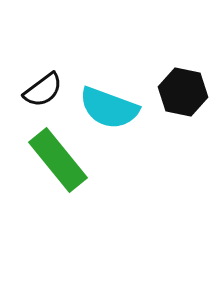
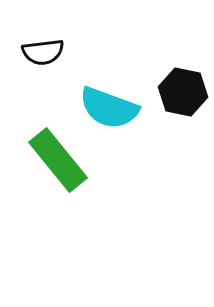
black semicircle: moved 38 px up; rotated 30 degrees clockwise
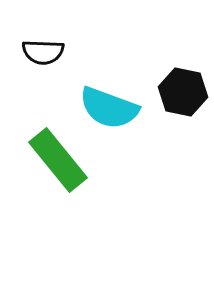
black semicircle: rotated 9 degrees clockwise
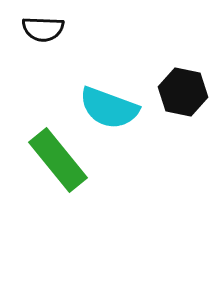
black semicircle: moved 23 px up
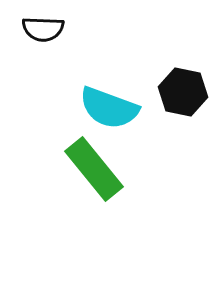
green rectangle: moved 36 px right, 9 px down
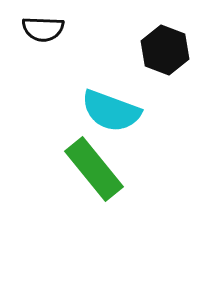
black hexagon: moved 18 px left, 42 px up; rotated 9 degrees clockwise
cyan semicircle: moved 2 px right, 3 px down
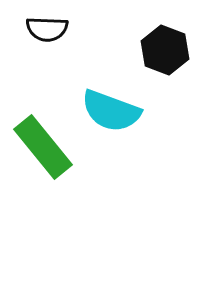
black semicircle: moved 4 px right
green rectangle: moved 51 px left, 22 px up
